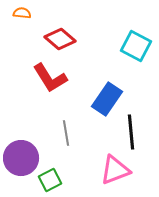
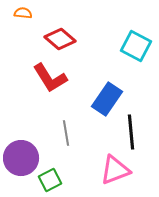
orange semicircle: moved 1 px right
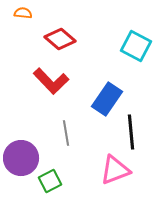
red L-shape: moved 1 px right, 3 px down; rotated 12 degrees counterclockwise
green square: moved 1 px down
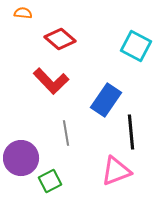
blue rectangle: moved 1 px left, 1 px down
pink triangle: moved 1 px right, 1 px down
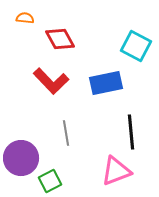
orange semicircle: moved 2 px right, 5 px down
red diamond: rotated 20 degrees clockwise
blue rectangle: moved 17 px up; rotated 44 degrees clockwise
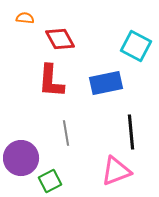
red L-shape: rotated 48 degrees clockwise
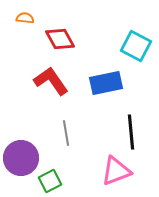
red L-shape: rotated 141 degrees clockwise
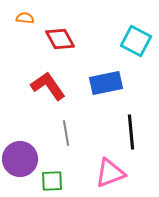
cyan square: moved 5 px up
red L-shape: moved 3 px left, 5 px down
purple circle: moved 1 px left, 1 px down
pink triangle: moved 6 px left, 2 px down
green square: moved 2 px right; rotated 25 degrees clockwise
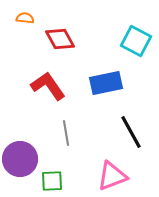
black line: rotated 24 degrees counterclockwise
pink triangle: moved 2 px right, 3 px down
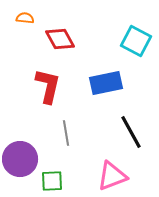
red L-shape: rotated 48 degrees clockwise
